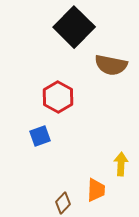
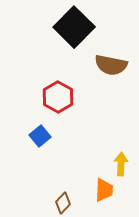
blue square: rotated 20 degrees counterclockwise
orange trapezoid: moved 8 px right
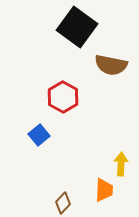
black square: moved 3 px right; rotated 9 degrees counterclockwise
red hexagon: moved 5 px right
blue square: moved 1 px left, 1 px up
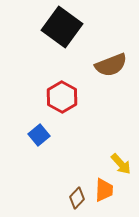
black square: moved 15 px left
brown semicircle: rotated 32 degrees counterclockwise
red hexagon: moved 1 px left
yellow arrow: rotated 135 degrees clockwise
brown diamond: moved 14 px right, 5 px up
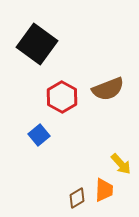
black square: moved 25 px left, 17 px down
brown semicircle: moved 3 px left, 24 px down
brown diamond: rotated 15 degrees clockwise
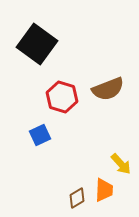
red hexagon: rotated 12 degrees counterclockwise
blue square: moved 1 px right; rotated 15 degrees clockwise
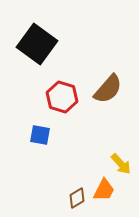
brown semicircle: rotated 28 degrees counterclockwise
blue square: rotated 35 degrees clockwise
orange trapezoid: rotated 25 degrees clockwise
